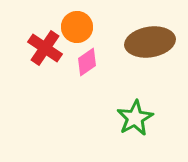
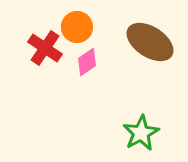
brown ellipse: rotated 42 degrees clockwise
green star: moved 6 px right, 15 px down
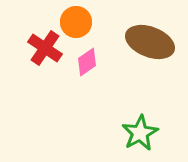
orange circle: moved 1 px left, 5 px up
brown ellipse: rotated 12 degrees counterclockwise
green star: moved 1 px left
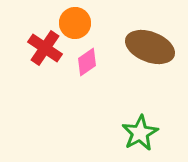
orange circle: moved 1 px left, 1 px down
brown ellipse: moved 5 px down
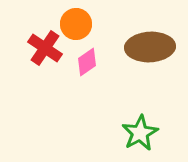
orange circle: moved 1 px right, 1 px down
brown ellipse: rotated 24 degrees counterclockwise
